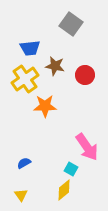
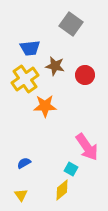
yellow diamond: moved 2 px left
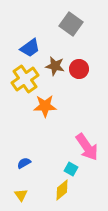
blue trapezoid: rotated 30 degrees counterclockwise
red circle: moved 6 px left, 6 px up
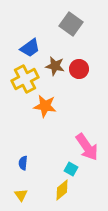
yellow cross: rotated 8 degrees clockwise
orange star: rotated 10 degrees clockwise
blue semicircle: moved 1 px left; rotated 56 degrees counterclockwise
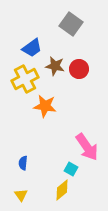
blue trapezoid: moved 2 px right
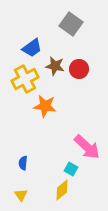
pink arrow: rotated 12 degrees counterclockwise
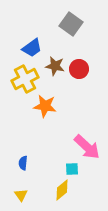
cyan square: moved 1 px right; rotated 32 degrees counterclockwise
